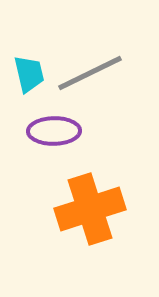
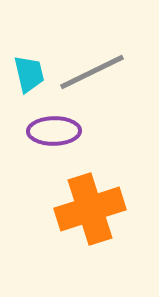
gray line: moved 2 px right, 1 px up
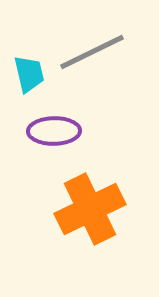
gray line: moved 20 px up
orange cross: rotated 8 degrees counterclockwise
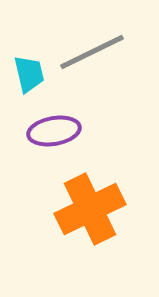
purple ellipse: rotated 9 degrees counterclockwise
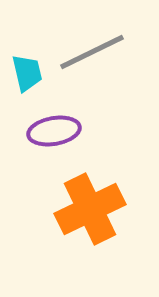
cyan trapezoid: moved 2 px left, 1 px up
